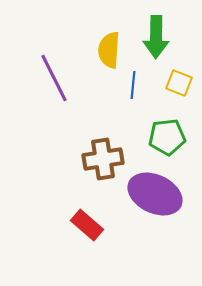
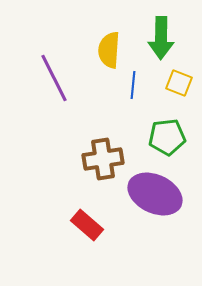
green arrow: moved 5 px right, 1 px down
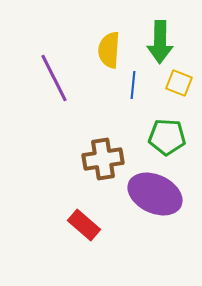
green arrow: moved 1 px left, 4 px down
green pentagon: rotated 9 degrees clockwise
red rectangle: moved 3 px left
